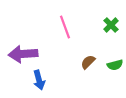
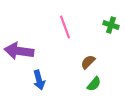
green cross: rotated 28 degrees counterclockwise
purple arrow: moved 4 px left, 3 px up; rotated 12 degrees clockwise
green semicircle: moved 21 px left, 19 px down; rotated 35 degrees counterclockwise
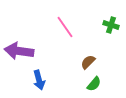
pink line: rotated 15 degrees counterclockwise
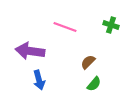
pink line: rotated 35 degrees counterclockwise
purple arrow: moved 11 px right
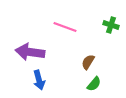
purple arrow: moved 1 px down
brown semicircle: rotated 14 degrees counterclockwise
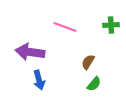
green cross: rotated 21 degrees counterclockwise
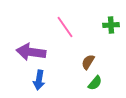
pink line: rotated 35 degrees clockwise
purple arrow: moved 1 px right
blue arrow: rotated 24 degrees clockwise
green semicircle: moved 1 px right, 1 px up
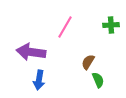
pink line: rotated 65 degrees clockwise
green semicircle: moved 3 px right, 3 px up; rotated 63 degrees counterclockwise
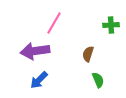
pink line: moved 11 px left, 4 px up
purple arrow: moved 4 px right, 1 px up; rotated 16 degrees counterclockwise
brown semicircle: moved 8 px up; rotated 14 degrees counterclockwise
blue arrow: rotated 36 degrees clockwise
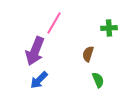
green cross: moved 2 px left, 3 px down
purple arrow: rotated 60 degrees counterclockwise
